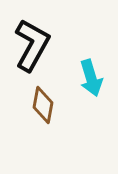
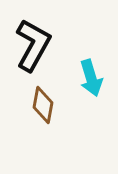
black L-shape: moved 1 px right
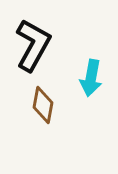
cyan arrow: rotated 27 degrees clockwise
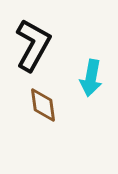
brown diamond: rotated 18 degrees counterclockwise
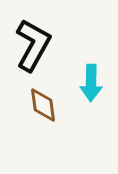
cyan arrow: moved 5 px down; rotated 9 degrees counterclockwise
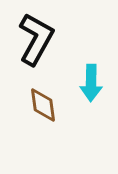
black L-shape: moved 3 px right, 6 px up
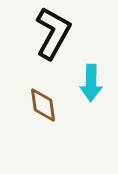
black L-shape: moved 17 px right, 6 px up
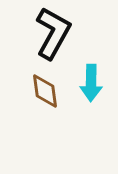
brown diamond: moved 2 px right, 14 px up
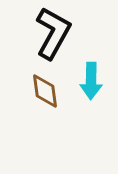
cyan arrow: moved 2 px up
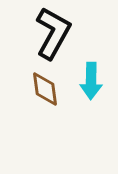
brown diamond: moved 2 px up
